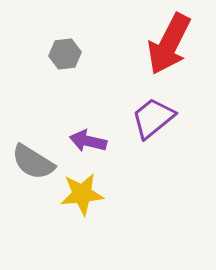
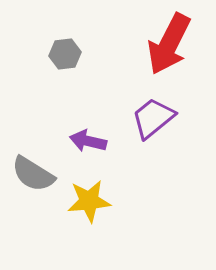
gray semicircle: moved 12 px down
yellow star: moved 7 px right, 7 px down
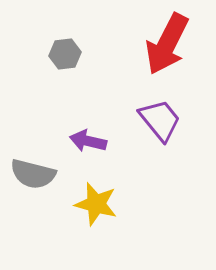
red arrow: moved 2 px left
purple trapezoid: moved 7 px right, 2 px down; rotated 90 degrees clockwise
gray semicircle: rotated 18 degrees counterclockwise
yellow star: moved 7 px right, 3 px down; rotated 21 degrees clockwise
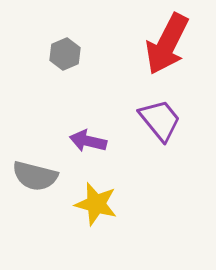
gray hexagon: rotated 16 degrees counterclockwise
gray semicircle: moved 2 px right, 2 px down
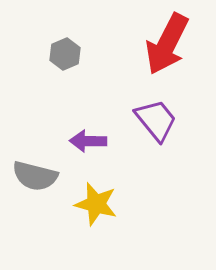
purple trapezoid: moved 4 px left
purple arrow: rotated 12 degrees counterclockwise
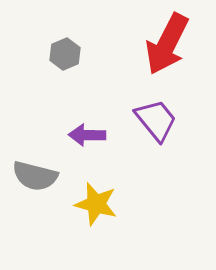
purple arrow: moved 1 px left, 6 px up
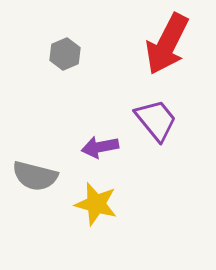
purple arrow: moved 13 px right, 12 px down; rotated 12 degrees counterclockwise
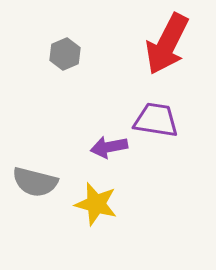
purple trapezoid: rotated 42 degrees counterclockwise
purple arrow: moved 9 px right
gray semicircle: moved 6 px down
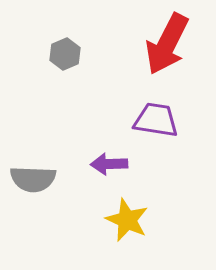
purple arrow: moved 17 px down; rotated 9 degrees clockwise
gray semicircle: moved 2 px left, 3 px up; rotated 12 degrees counterclockwise
yellow star: moved 31 px right, 16 px down; rotated 9 degrees clockwise
